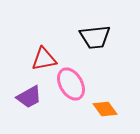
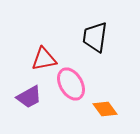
black trapezoid: rotated 104 degrees clockwise
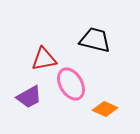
black trapezoid: moved 3 px down; rotated 96 degrees clockwise
orange diamond: rotated 30 degrees counterclockwise
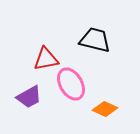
red triangle: moved 2 px right
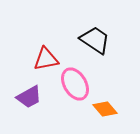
black trapezoid: rotated 20 degrees clockwise
pink ellipse: moved 4 px right
orange diamond: rotated 25 degrees clockwise
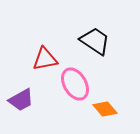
black trapezoid: moved 1 px down
red triangle: moved 1 px left
purple trapezoid: moved 8 px left, 3 px down
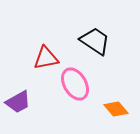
red triangle: moved 1 px right, 1 px up
purple trapezoid: moved 3 px left, 2 px down
orange diamond: moved 11 px right
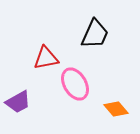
black trapezoid: moved 7 px up; rotated 80 degrees clockwise
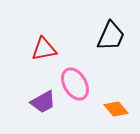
black trapezoid: moved 16 px right, 2 px down
red triangle: moved 2 px left, 9 px up
purple trapezoid: moved 25 px right
